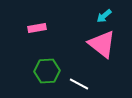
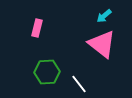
pink rectangle: rotated 66 degrees counterclockwise
green hexagon: moved 1 px down
white line: rotated 24 degrees clockwise
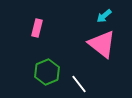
green hexagon: rotated 20 degrees counterclockwise
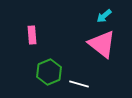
pink rectangle: moved 5 px left, 7 px down; rotated 18 degrees counterclockwise
green hexagon: moved 2 px right
white line: rotated 36 degrees counterclockwise
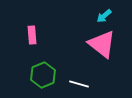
green hexagon: moved 6 px left, 3 px down
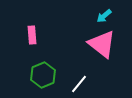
white line: rotated 66 degrees counterclockwise
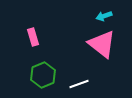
cyan arrow: rotated 21 degrees clockwise
pink rectangle: moved 1 px right, 2 px down; rotated 12 degrees counterclockwise
white line: rotated 30 degrees clockwise
